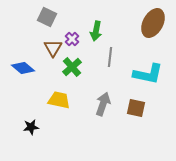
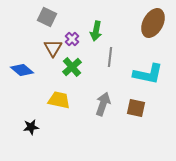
blue diamond: moved 1 px left, 2 px down
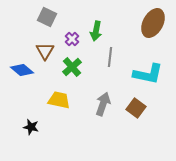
brown triangle: moved 8 px left, 3 px down
brown square: rotated 24 degrees clockwise
black star: rotated 21 degrees clockwise
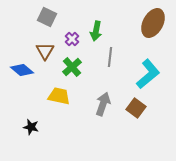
cyan L-shape: rotated 52 degrees counterclockwise
yellow trapezoid: moved 4 px up
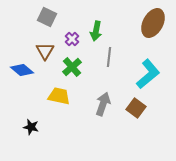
gray line: moved 1 px left
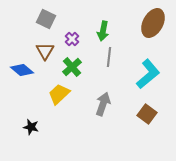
gray square: moved 1 px left, 2 px down
green arrow: moved 7 px right
yellow trapezoid: moved 2 px up; rotated 55 degrees counterclockwise
brown square: moved 11 px right, 6 px down
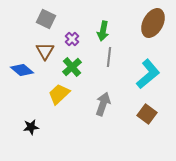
black star: rotated 21 degrees counterclockwise
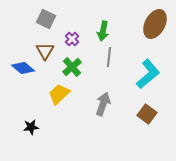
brown ellipse: moved 2 px right, 1 px down
blue diamond: moved 1 px right, 2 px up
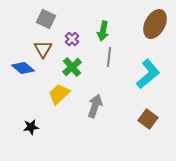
brown triangle: moved 2 px left, 2 px up
gray arrow: moved 8 px left, 2 px down
brown square: moved 1 px right, 5 px down
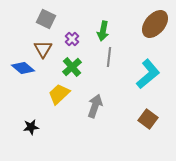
brown ellipse: rotated 12 degrees clockwise
